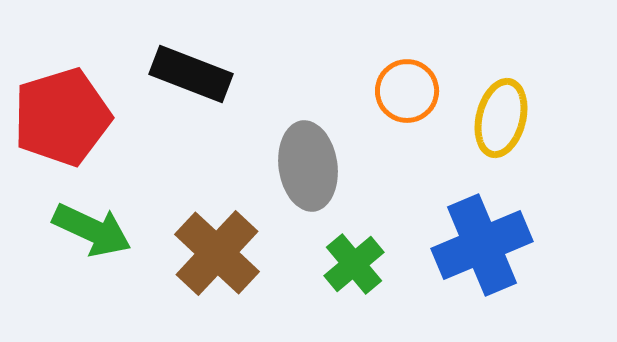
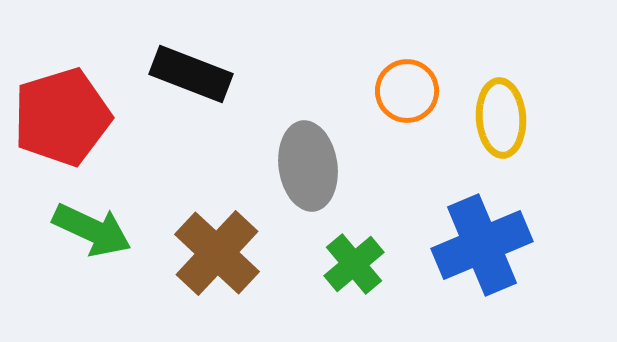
yellow ellipse: rotated 18 degrees counterclockwise
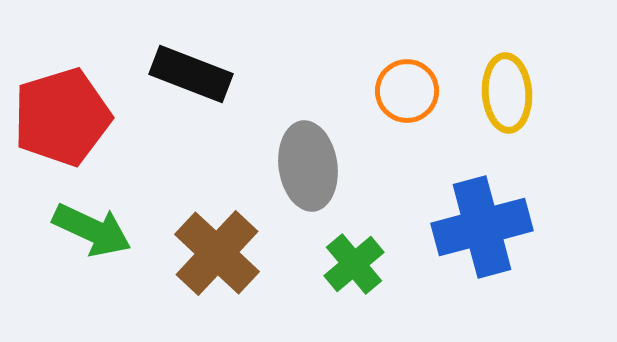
yellow ellipse: moved 6 px right, 25 px up
blue cross: moved 18 px up; rotated 8 degrees clockwise
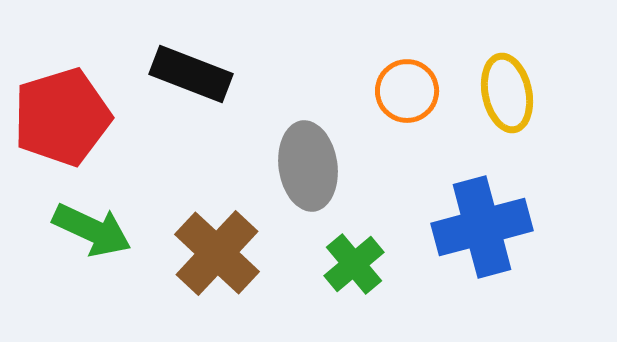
yellow ellipse: rotated 8 degrees counterclockwise
